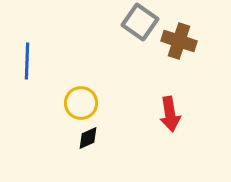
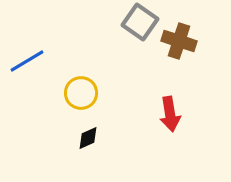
blue line: rotated 57 degrees clockwise
yellow circle: moved 10 px up
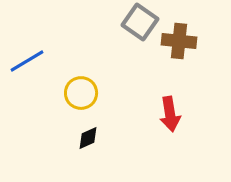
brown cross: rotated 12 degrees counterclockwise
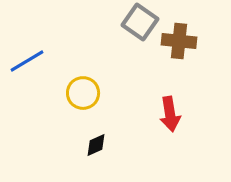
yellow circle: moved 2 px right
black diamond: moved 8 px right, 7 px down
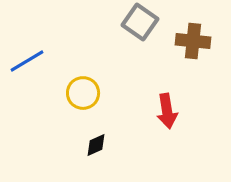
brown cross: moved 14 px right
red arrow: moved 3 px left, 3 px up
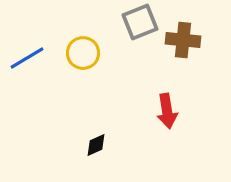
gray square: rotated 33 degrees clockwise
brown cross: moved 10 px left, 1 px up
blue line: moved 3 px up
yellow circle: moved 40 px up
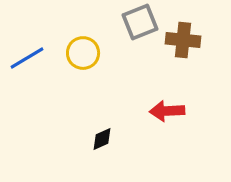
red arrow: rotated 96 degrees clockwise
black diamond: moved 6 px right, 6 px up
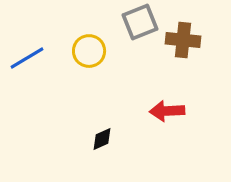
yellow circle: moved 6 px right, 2 px up
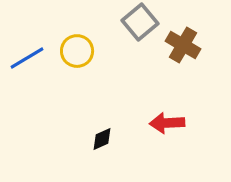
gray square: rotated 18 degrees counterclockwise
brown cross: moved 5 px down; rotated 24 degrees clockwise
yellow circle: moved 12 px left
red arrow: moved 12 px down
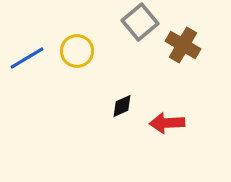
black diamond: moved 20 px right, 33 px up
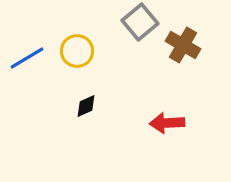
black diamond: moved 36 px left
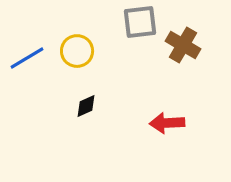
gray square: rotated 33 degrees clockwise
